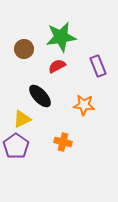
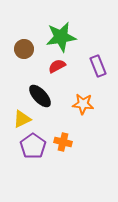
orange star: moved 1 px left, 1 px up
purple pentagon: moved 17 px right
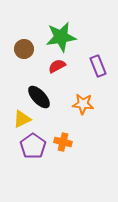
black ellipse: moved 1 px left, 1 px down
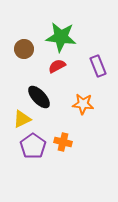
green star: rotated 16 degrees clockwise
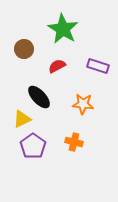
green star: moved 2 px right, 8 px up; rotated 24 degrees clockwise
purple rectangle: rotated 50 degrees counterclockwise
orange cross: moved 11 px right
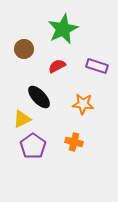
green star: rotated 16 degrees clockwise
purple rectangle: moved 1 px left
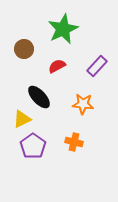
purple rectangle: rotated 65 degrees counterclockwise
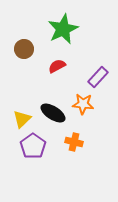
purple rectangle: moved 1 px right, 11 px down
black ellipse: moved 14 px right, 16 px down; rotated 15 degrees counterclockwise
yellow triangle: rotated 18 degrees counterclockwise
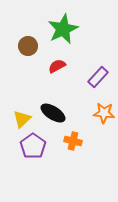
brown circle: moved 4 px right, 3 px up
orange star: moved 21 px right, 9 px down
orange cross: moved 1 px left, 1 px up
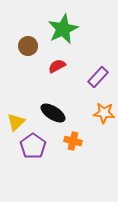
yellow triangle: moved 6 px left, 3 px down
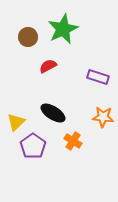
brown circle: moved 9 px up
red semicircle: moved 9 px left
purple rectangle: rotated 65 degrees clockwise
orange star: moved 1 px left, 4 px down
orange cross: rotated 18 degrees clockwise
